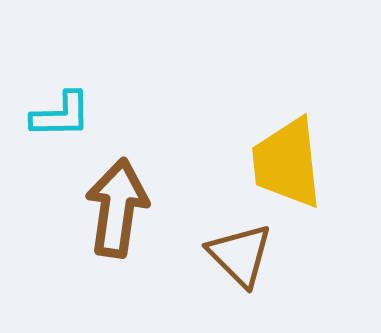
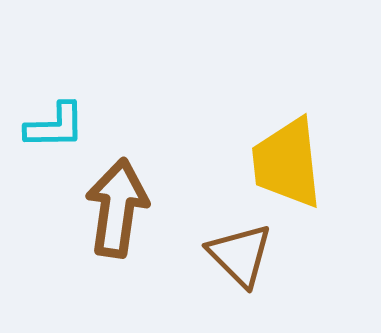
cyan L-shape: moved 6 px left, 11 px down
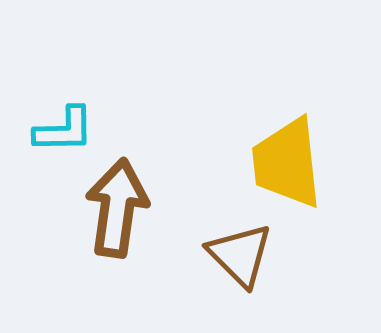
cyan L-shape: moved 9 px right, 4 px down
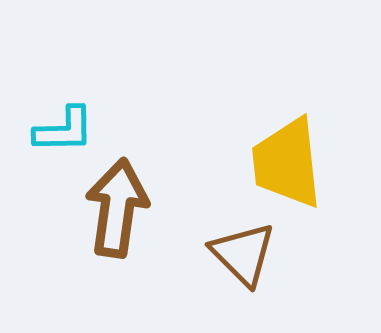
brown triangle: moved 3 px right, 1 px up
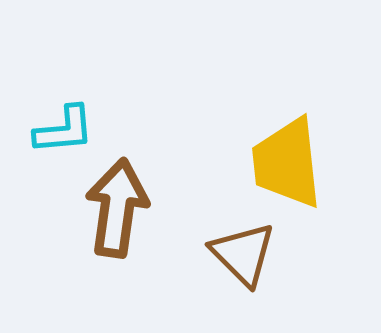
cyan L-shape: rotated 4 degrees counterclockwise
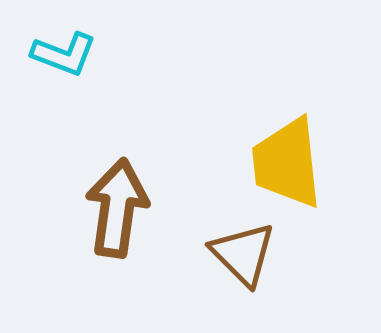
cyan L-shape: moved 76 px up; rotated 26 degrees clockwise
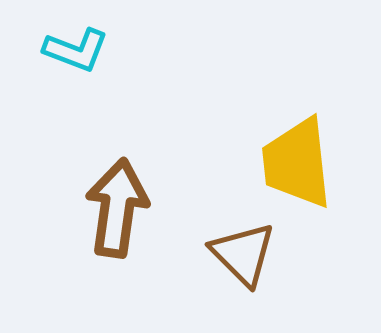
cyan L-shape: moved 12 px right, 4 px up
yellow trapezoid: moved 10 px right
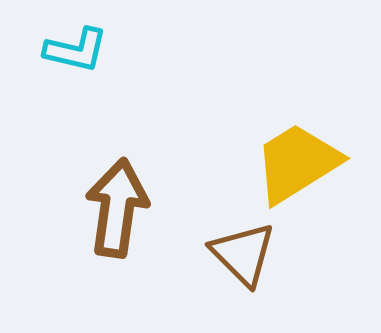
cyan L-shape: rotated 8 degrees counterclockwise
yellow trapezoid: rotated 64 degrees clockwise
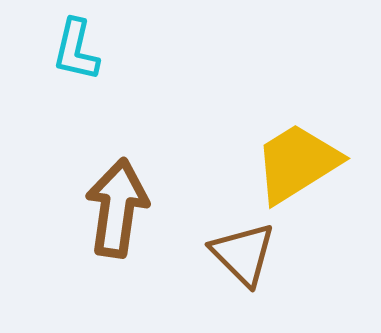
cyan L-shape: rotated 90 degrees clockwise
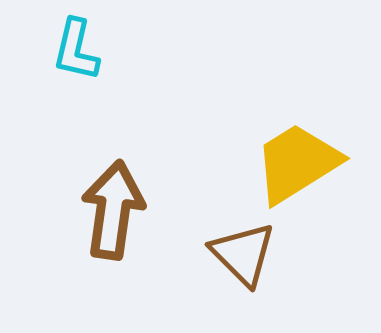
brown arrow: moved 4 px left, 2 px down
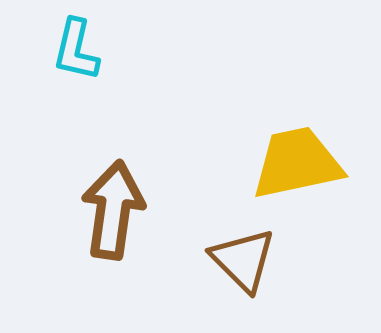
yellow trapezoid: rotated 20 degrees clockwise
brown triangle: moved 6 px down
